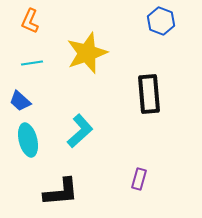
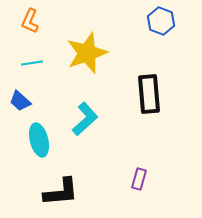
cyan L-shape: moved 5 px right, 12 px up
cyan ellipse: moved 11 px right
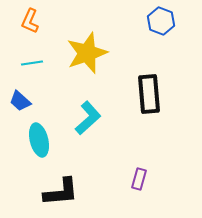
cyan L-shape: moved 3 px right, 1 px up
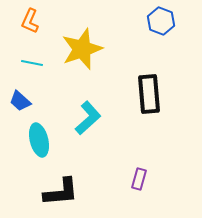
yellow star: moved 5 px left, 4 px up
cyan line: rotated 20 degrees clockwise
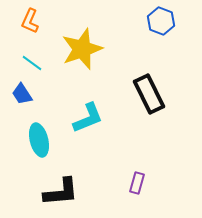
cyan line: rotated 25 degrees clockwise
black rectangle: rotated 21 degrees counterclockwise
blue trapezoid: moved 2 px right, 7 px up; rotated 15 degrees clockwise
cyan L-shape: rotated 20 degrees clockwise
purple rectangle: moved 2 px left, 4 px down
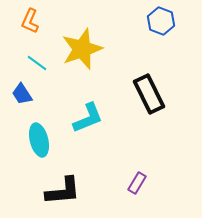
cyan line: moved 5 px right
purple rectangle: rotated 15 degrees clockwise
black L-shape: moved 2 px right, 1 px up
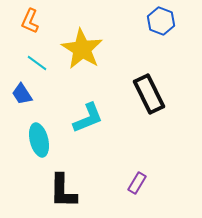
yellow star: rotated 21 degrees counterclockwise
black L-shape: rotated 96 degrees clockwise
